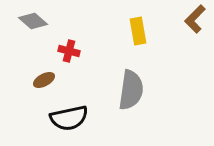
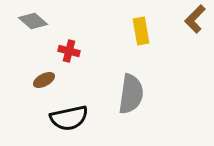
yellow rectangle: moved 3 px right
gray semicircle: moved 4 px down
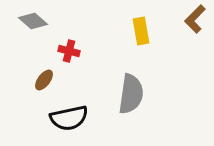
brown ellipse: rotated 25 degrees counterclockwise
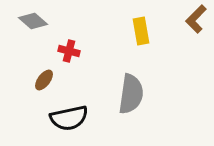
brown L-shape: moved 1 px right
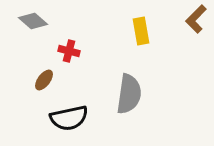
gray semicircle: moved 2 px left
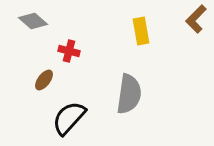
black semicircle: rotated 144 degrees clockwise
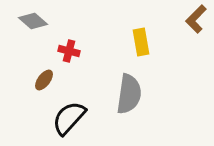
yellow rectangle: moved 11 px down
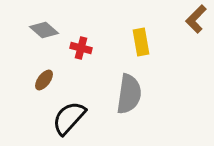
gray diamond: moved 11 px right, 9 px down
red cross: moved 12 px right, 3 px up
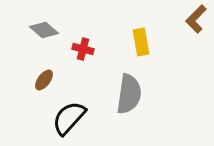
red cross: moved 2 px right, 1 px down
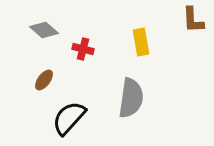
brown L-shape: moved 3 px left, 1 px down; rotated 48 degrees counterclockwise
gray semicircle: moved 2 px right, 4 px down
